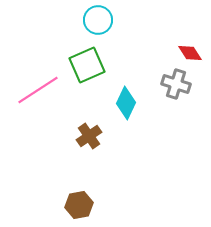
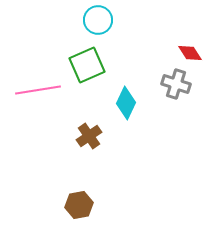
pink line: rotated 24 degrees clockwise
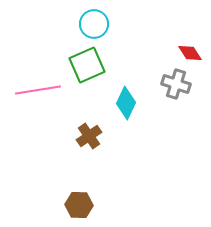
cyan circle: moved 4 px left, 4 px down
brown hexagon: rotated 12 degrees clockwise
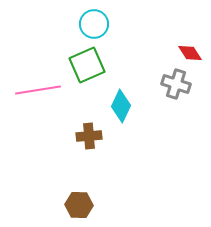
cyan diamond: moved 5 px left, 3 px down
brown cross: rotated 30 degrees clockwise
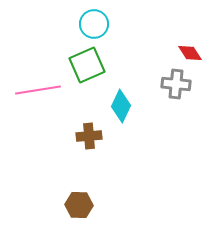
gray cross: rotated 12 degrees counterclockwise
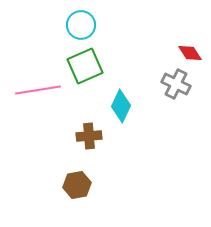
cyan circle: moved 13 px left, 1 px down
green square: moved 2 px left, 1 px down
gray cross: rotated 20 degrees clockwise
brown hexagon: moved 2 px left, 20 px up; rotated 12 degrees counterclockwise
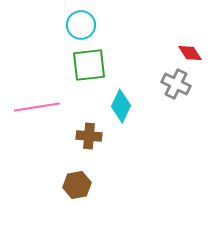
green square: moved 4 px right, 1 px up; rotated 18 degrees clockwise
pink line: moved 1 px left, 17 px down
brown cross: rotated 10 degrees clockwise
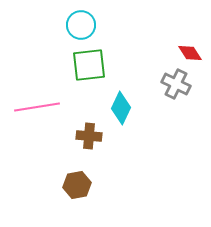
cyan diamond: moved 2 px down
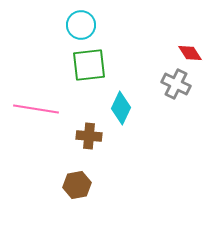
pink line: moved 1 px left, 2 px down; rotated 18 degrees clockwise
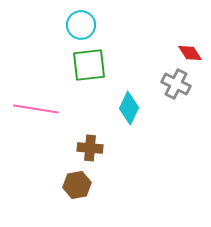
cyan diamond: moved 8 px right
brown cross: moved 1 px right, 12 px down
